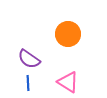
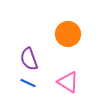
purple semicircle: rotated 35 degrees clockwise
blue line: rotated 63 degrees counterclockwise
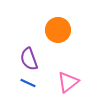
orange circle: moved 10 px left, 4 px up
pink triangle: rotated 50 degrees clockwise
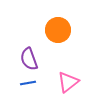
blue line: rotated 35 degrees counterclockwise
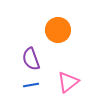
purple semicircle: moved 2 px right
blue line: moved 3 px right, 2 px down
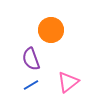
orange circle: moved 7 px left
blue line: rotated 21 degrees counterclockwise
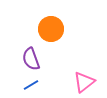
orange circle: moved 1 px up
pink triangle: moved 16 px right
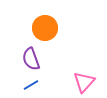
orange circle: moved 6 px left, 1 px up
pink triangle: rotated 10 degrees counterclockwise
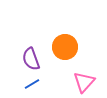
orange circle: moved 20 px right, 19 px down
blue line: moved 1 px right, 1 px up
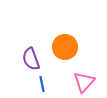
blue line: moved 10 px right; rotated 70 degrees counterclockwise
